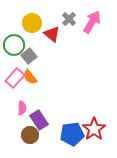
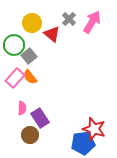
purple rectangle: moved 1 px right, 2 px up
red star: rotated 20 degrees counterclockwise
blue pentagon: moved 11 px right, 9 px down
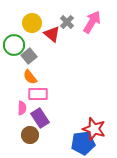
gray cross: moved 2 px left, 3 px down
pink rectangle: moved 23 px right, 16 px down; rotated 48 degrees clockwise
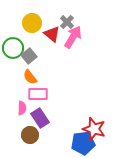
pink arrow: moved 19 px left, 15 px down
green circle: moved 1 px left, 3 px down
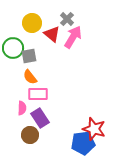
gray cross: moved 3 px up
gray square: rotated 28 degrees clockwise
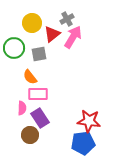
gray cross: rotated 16 degrees clockwise
red triangle: rotated 42 degrees clockwise
green circle: moved 1 px right
gray square: moved 10 px right, 2 px up
red star: moved 5 px left, 8 px up; rotated 10 degrees counterclockwise
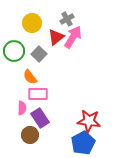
red triangle: moved 4 px right, 3 px down
green circle: moved 3 px down
gray square: rotated 35 degrees counterclockwise
blue pentagon: rotated 20 degrees counterclockwise
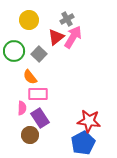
yellow circle: moved 3 px left, 3 px up
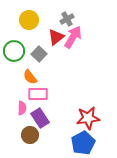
red star: moved 1 px left, 3 px up; rotated 15 degrees counterclockwise
